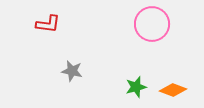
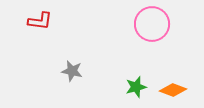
red L-shape: moved 8 px left, 3 px up
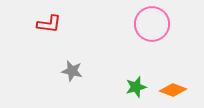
red L-shape: moved 9 px right, 3 px down
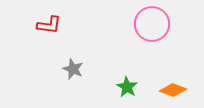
red L-shape: moved 1 px down
gray star: moved 1 px right, 2 px up; rotated 10 degrees clockwise
green star: moved 9 px left; rotated 25 degrees counterclockwise
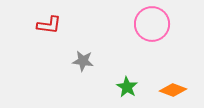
gray star: moved 10 px right, 8 px up; rotated 15 degrees counterclockwise
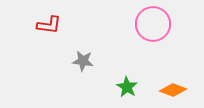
pink circle: moved 1 px right
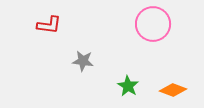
green star: moved 1 px right, 1 px up
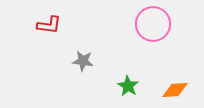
orange diamond: moved 2 px right; rotated 24 degrees counterclockwise
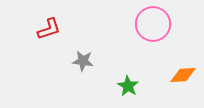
red L-shape: moved 4 px down; rotated 25 degrees counterclockwise
orange diamond: moved 8 px right, 15 px up
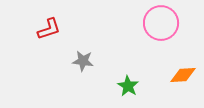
pink circle: moved 8 px right, 1 px up
